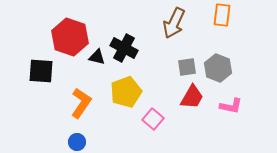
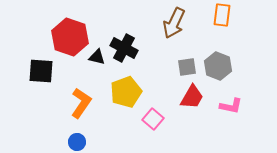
gray hexagon: moved 2 px up
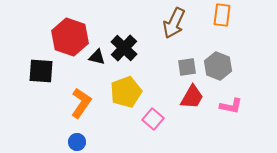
black cross: rotated 16 degrees clockwise
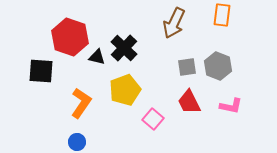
yellow pentagon: moved 1 px left, 2 px up
red trapezoid: moved 3 px left, 5 px down; rotated 124 degrees clockwise
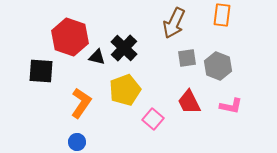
gray square: moved 9 px up
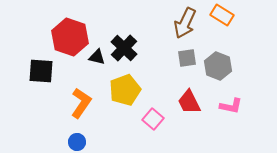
orange rectangle: rotated 65 degrees counterclockwise
brown arrow: moved 11 px right
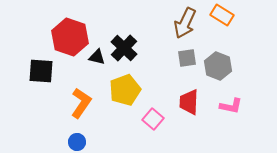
red trapezoid: rotated 28 degrees clockwise
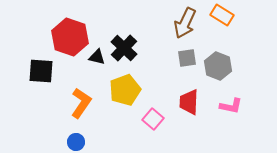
blue circle: moved 1 px left
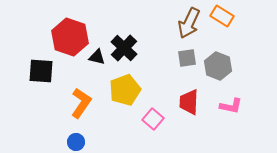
orange rectangle: moved 1 px down
brown arrow: moved 4 px right
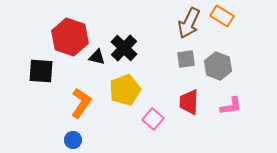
gray square: moved 1 px left, 1 px down
pink L-shape: rotated 20 degrees counterclockwise
blue circle: moved 3 px left, 2 px up
